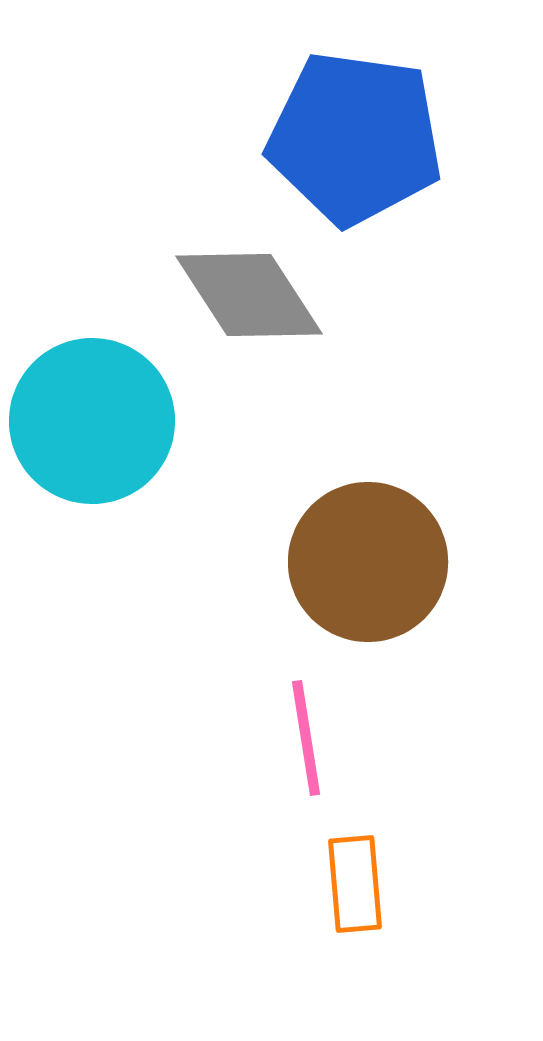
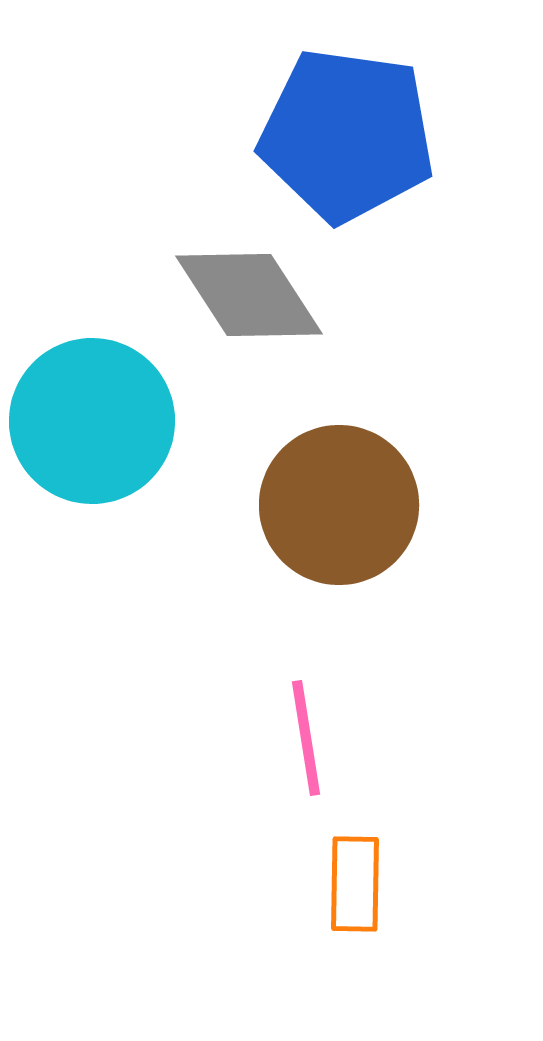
blue pentagon: moved 8 px left, 3 px up
brown circle: moved 29 px left, 57 px up
orange rectangle: rotated 6 degrees clockwise
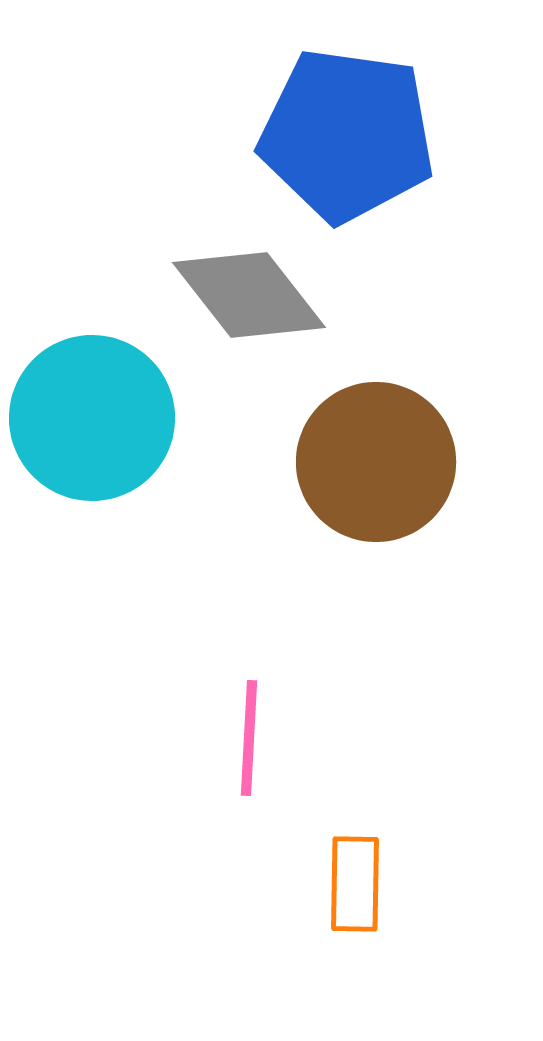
gray diamond: rotated 5 degrees counterclockwise
cyan circle: moved 3 px up
brown circle: moved 37 px right, 43 px up
pink line: moved 57 px left; rotated 12 degrees clockwise
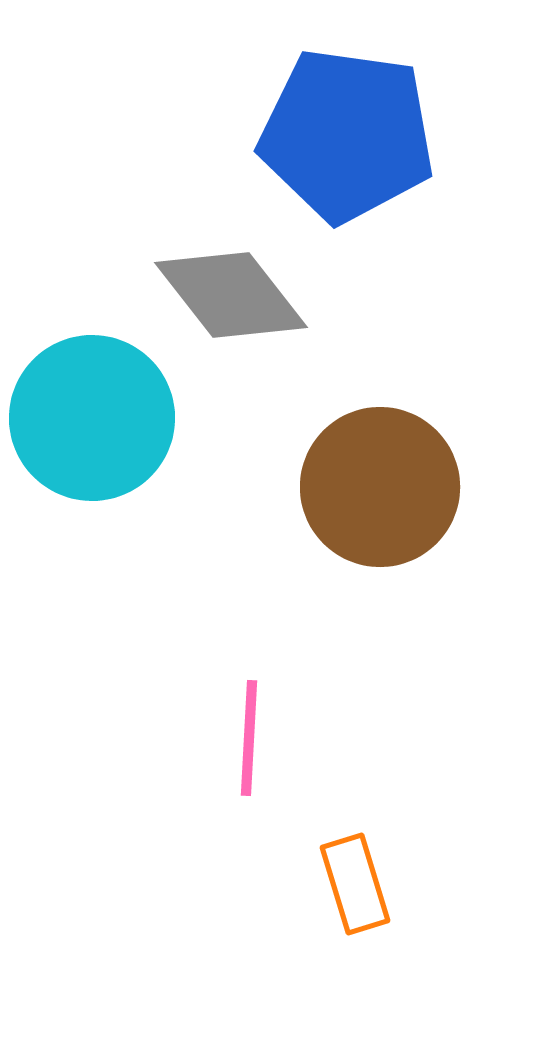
gray diamond: moved 18 px left
brown circle: moved 4 px right, 25 px down
orange rectangle: rotated 18 degrees counterclockwise
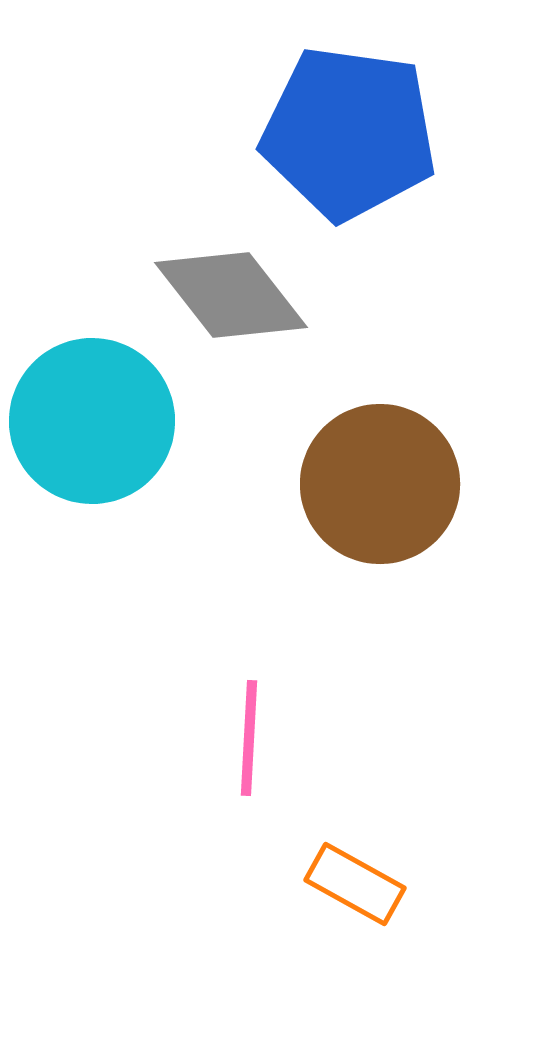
blue pentagon: moved 2 px right, 2 px up
cyan circle: moved 3 px down
brown circle: moved 3 px up
orange rectangle: rotated 44 degrees counterclockwise
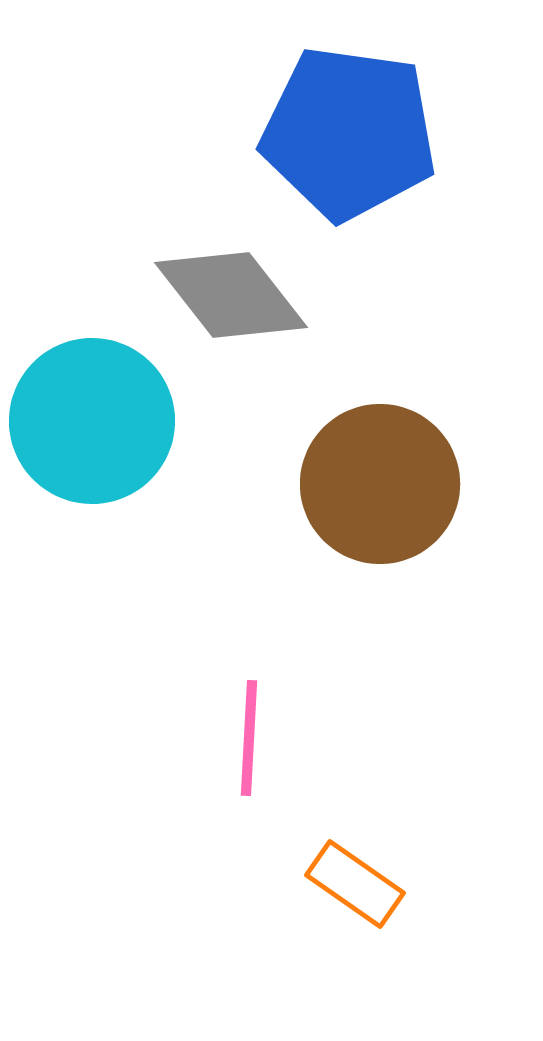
orange rectangle: rotated 6 degrees clockwise
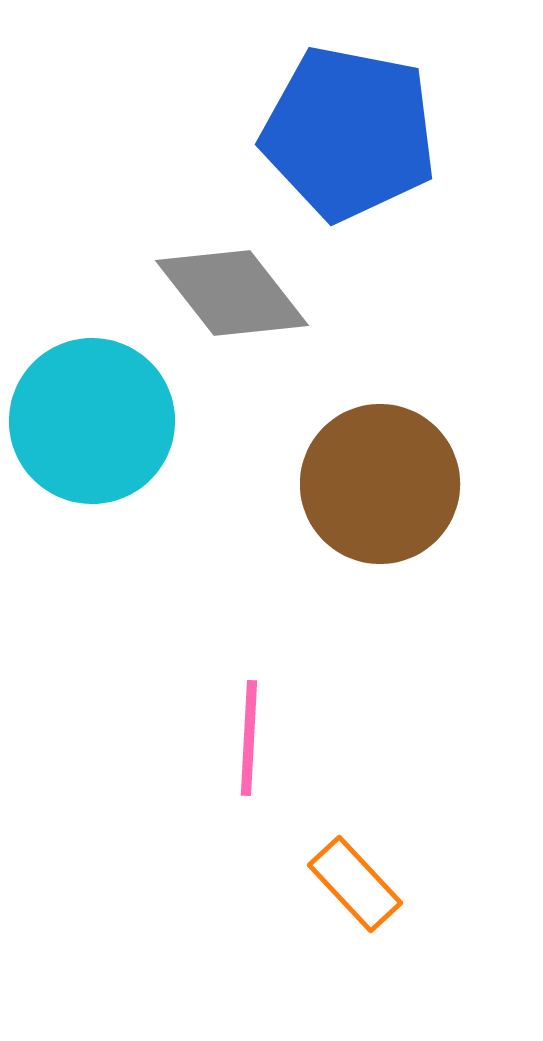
blue pentagon: rotated 3 degrees clockwise
gray diamond: moved 1 px right, 2 px up
orange rectangle: rotated 12 degrees clockwise
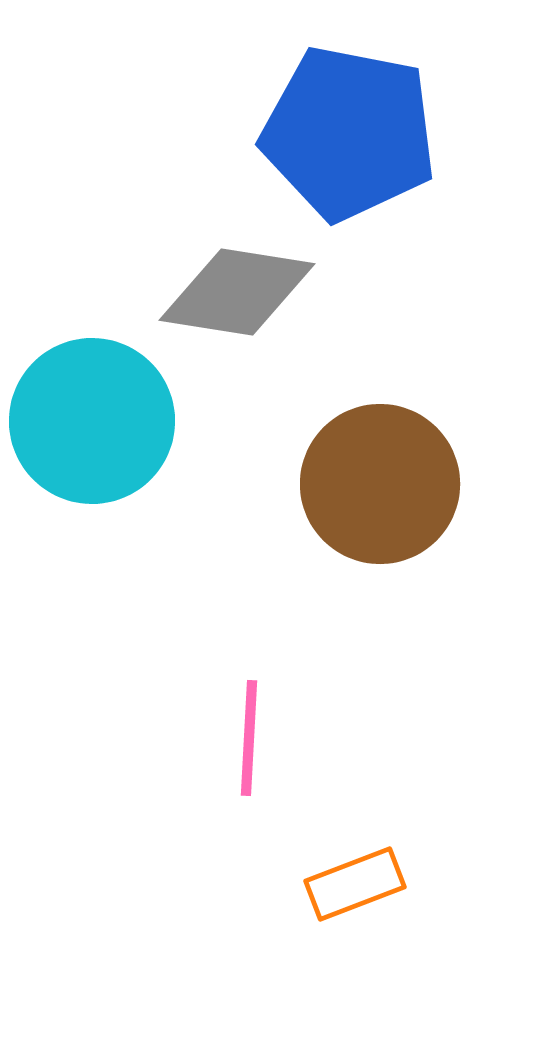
gray diamond: moved 5 px right, 1 px up; rotated 43 degrees counterclockwise
orange rectangle: rotated 68 degrees counterclockwise
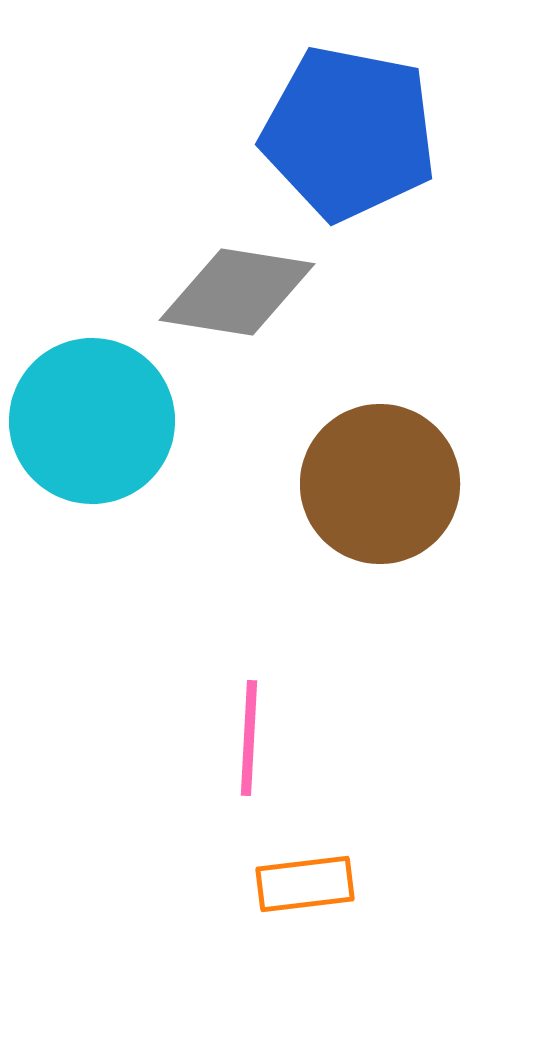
orange rectangle: moved 50 px left; rotated 14 degrees clockwise
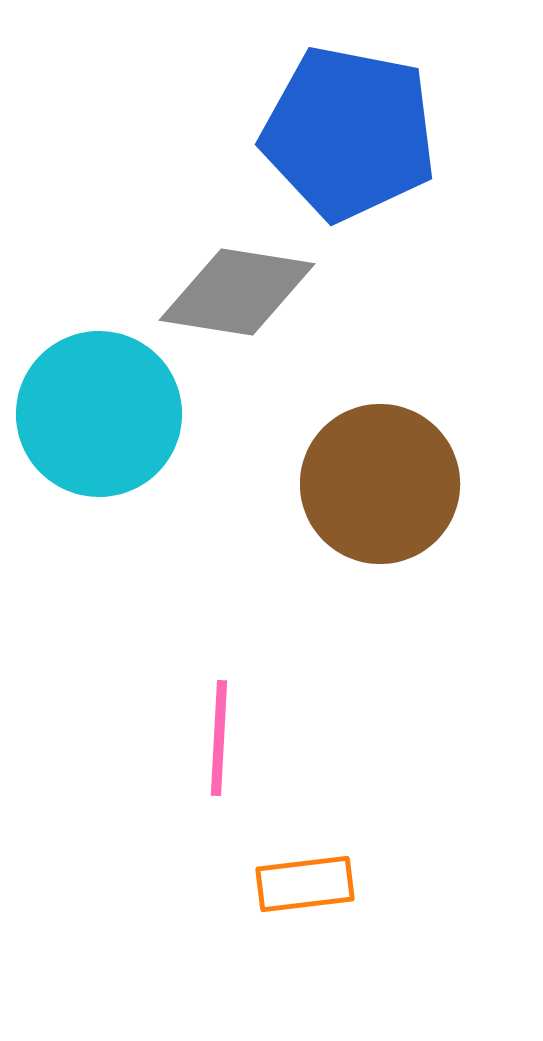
cyan circle: moved 7 px right, 7 px up
pink line: moved 30 px left
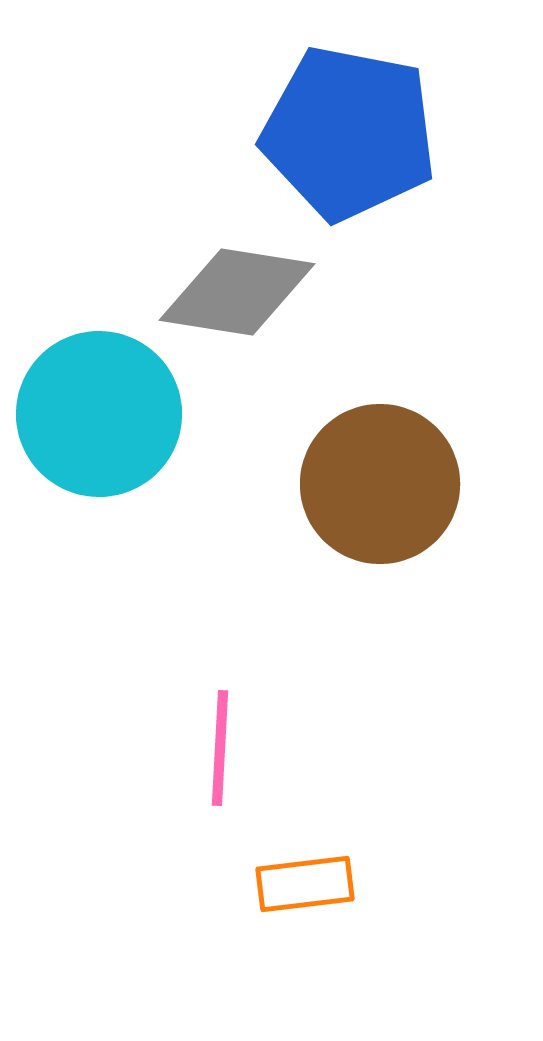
pink line: moved 1 px right, 10 px down
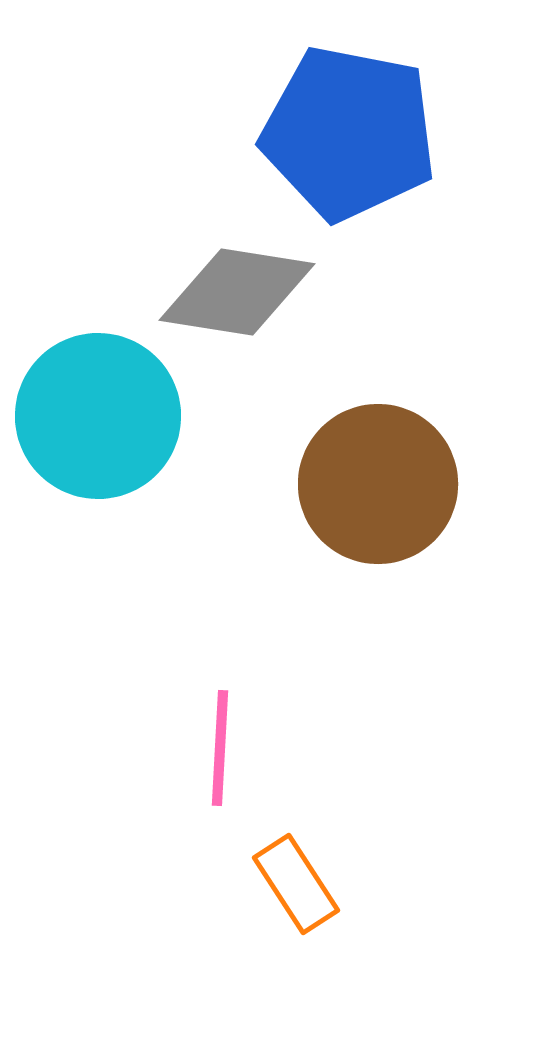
cyan circle: moved 1 px left, 2 px down
brown circle: moved 2 px left
orange rectangle: moved 9 px left; rotated 64 degrees clockwise
